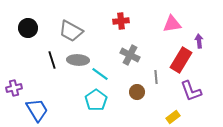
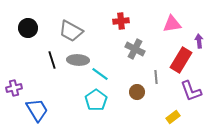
gray cross: moved 5 px right, 6 px up
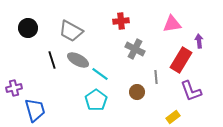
gray ellipse: rotated 25 degrees clockwise
blue trapezoid: moved 2 px left; rotated 15 degrees clockwise
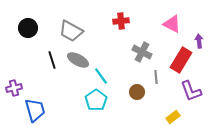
pink triangle: rotated 36 degrees clockwise
gray cross: moved 7 px right, 3 px down
cyan line: moved 1 px right, 2 px down; rotated 18 degrees clockwise
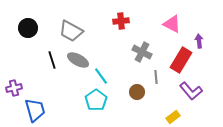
purple L-shape: rotated 20 degrees counterclockwise
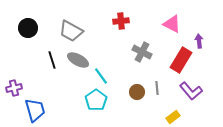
gray line: moved 1 px right, 11 px down
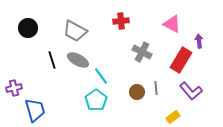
gray trapezoid: moved 4 px right
gray line: moved 1 px left
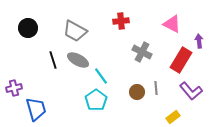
black line: moved 1 px right
blue trapezoid: moved 1 px right, 1 px up
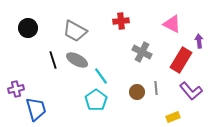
gray ellipse: moved 1 px left
purple cross: moved 2 px right, 1 px down
yellow rectangle: rotated 16 degrees clockwise
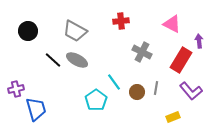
black circle: moved 3 px down
black line: rotated 30 degrees counterclockwise
cyan line: moved 13 px right, 6 px down
gray line: rotated 16 degrees clockwise
